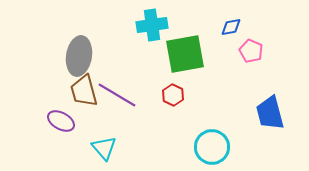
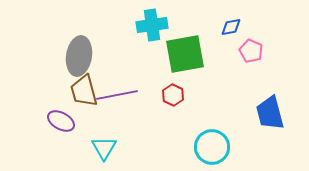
purple line: rotated 42 degrees counterclockwise
cyan triangle: rotated 12 degrees clockwise
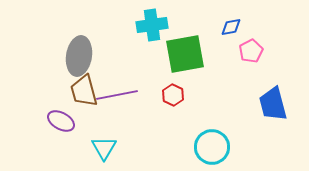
pink pentagon: rotated 20 degrees clockwise
blue trapezoid: moved 3 px right, 9 px up
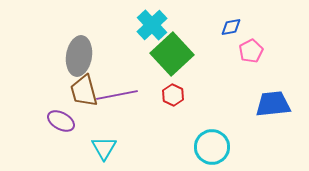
cyan cross: rotated 36 degrees counterclockwise
green square: moved 13 px left; rotated 33 degrees counterclockwise
blue trapezoid: rotated 99 degrees clockwise
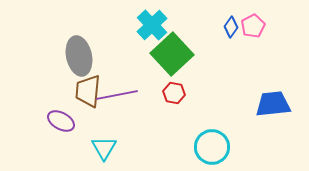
blue diamond: rotated 45 degrees counterclockwise
pink pentagon: moved 2 px right, 25 px up
gray ellipse: rotated 21 degrees counterclockwise
brown trapezoid: moved 4 px right; rotated 20 degrees clockwise
red hexagon: moved 1 px right, 2 px up; rotated 15 degrees counterclockwise
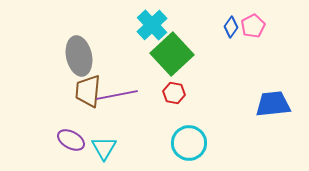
purple ellipse: moved 10 px right, 19 px down
cyan circle: moved 23 px left, 4 px up
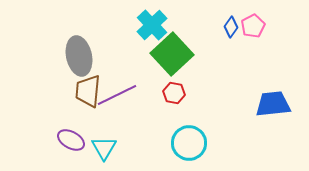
purple line: rotated 15 degrees counterclockwise
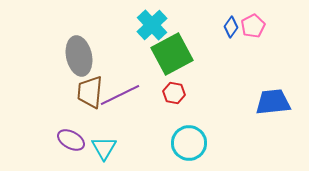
green square: rotated 15 degrees clockwise
brown trapezoid: moved 2 px right, 1 px down
purple line: moved 3 px right
blue trapezoid: moved 2 px up
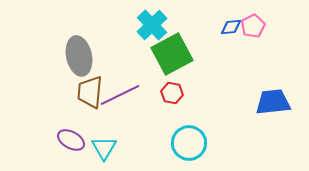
blue diamond: rotated 50 degrees clockwise
red hexagon: moved 2 px left
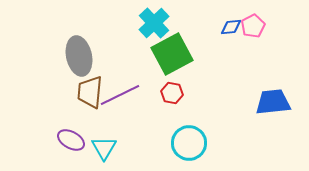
cyan cross: moved 2 px right, 2 px up
